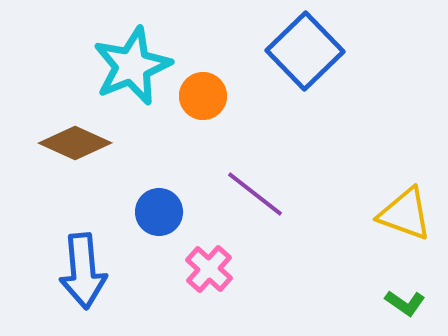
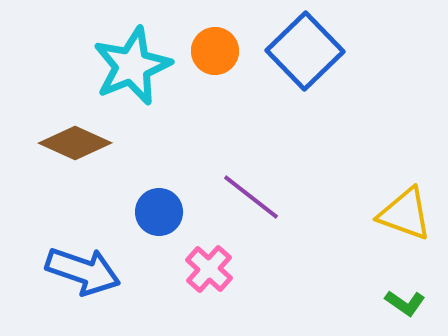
orange circle: moved 12 px right, 45 px up
purple line: moved 4 px left, 3 px down
blue arrow: rotated 66 degrees counterclockwise
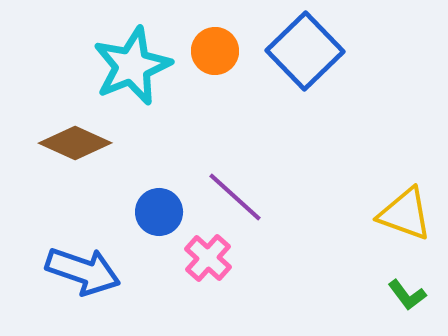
purple line: moved 16 px left; rotated 4 degrees clockwise
pink cross: moved 1 px left, 11 px up
green L-shape: moved 2 px right, 8 px up; rotated 18 degrees clockwise
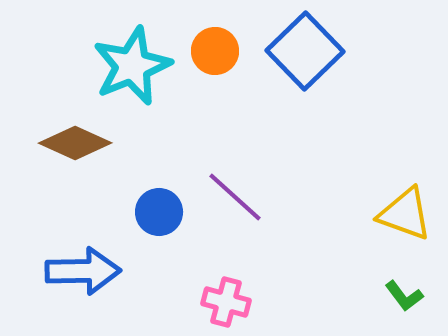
pink cross: moved 18 px right, 44 px down; rotated 27 degrees counterclockwise
blue arrow: rotated 20 degrees counterclockwise
green L-shape: moved 3 px left, 1 px down
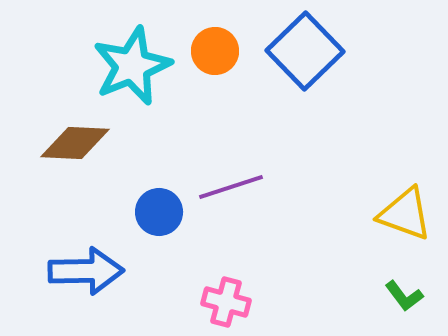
brown diamond: rotated 22 degrees counterclockwise
purple line: moved 4 px left, 10 px up; rotated 60 degrees counterclockwise
blue arrow: moved 3 px right
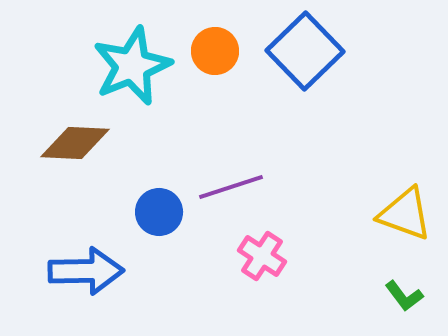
pink cross: moved 36 px right, 46 px up; rotated 18 degrees clockwise
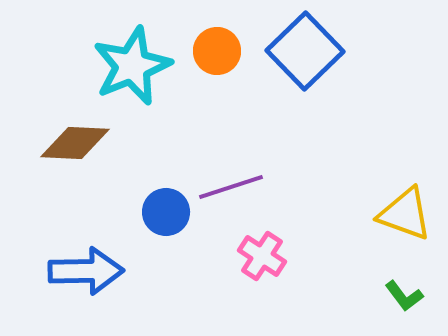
orange circle: moved 2 px right
blue circle: moved 7 px right
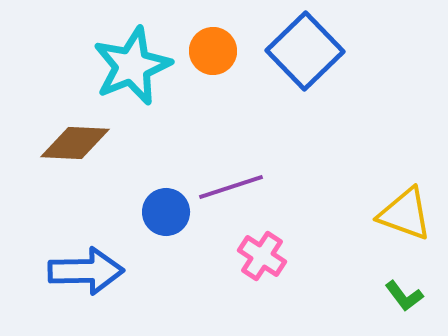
orange circle: moved 4 px left
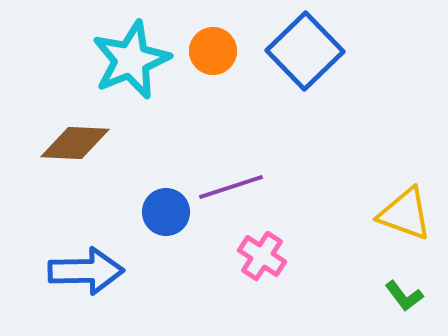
cyan star: moved 1 px left, 6 px up
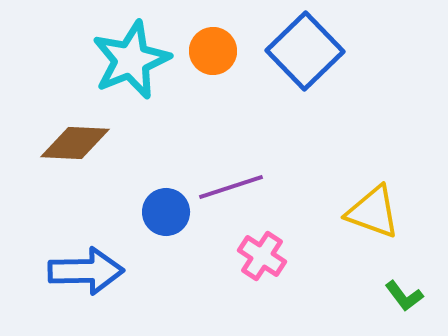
yellow triangle: moved 32 px left, 2 px up
